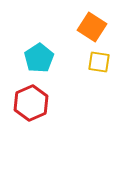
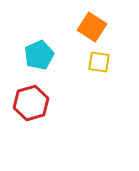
cyan pentagon: moved 3 px up; rotated 8 degrees clockwise
red hexagon: rotated 8 degrees clockwise
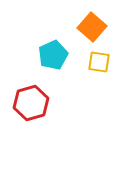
orange square: rotated 8 degrees clockwise
cyan pentagon: moved 14 px right
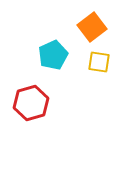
orange square: rotated 12 degrees clockwise
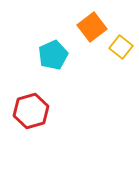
yellow square: moved 22 px right, 15 px up; rotated 30 degrees clockwise
red hexagon: moved 8 px down
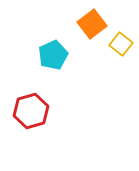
orange square: moved 3 px up
yellow square: moved 3 px up
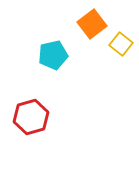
cyan pentagon: rotated 12 degrees clockwise
red hexagon: moved 6 px down
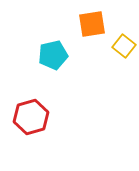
orange square: rotated 28 degrees clockwise
yellow square: moved 3 px right, 2 px down
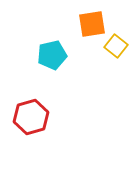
yellow square: moved 8 px left
cyan pentagon: moved 1 px left
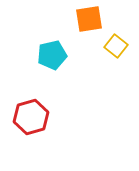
orange square: moved 3 px left, 5 px up
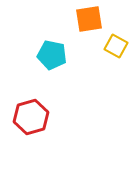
yellow square: rotated 10 degrees counterclockwise
cyan pentagon: rotated 24 degrees clockwise
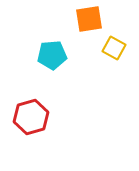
yellow square: moved 2 px left, 2 px down
cyan pentagon: rotated 16 degrees counterclockwise
